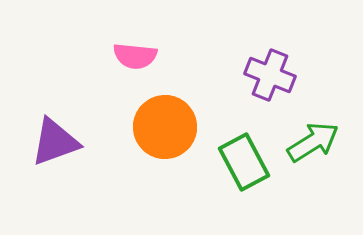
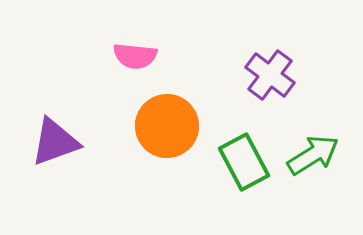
purple cross: rotated 15 degrees clockwise
orange circle: moved 2 px right, 1 px up
green arrow: moved 13 px down
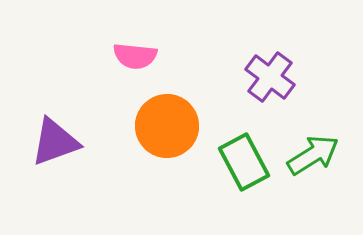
purple cross: moved 2 px down
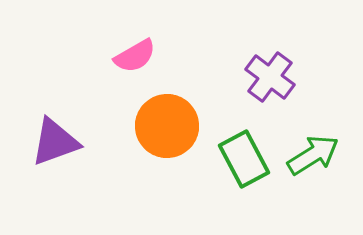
pink semicircle: rotated 36 degrees counterclockwise
green rectangle: moved 3 px up
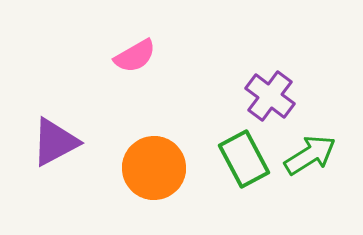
purple cross: moved 19 px down
orange circle: moved 13 px left, 42 px down
purple triangle: rotated 8 degrees counterclockwise
green arrow: moved 3 px left
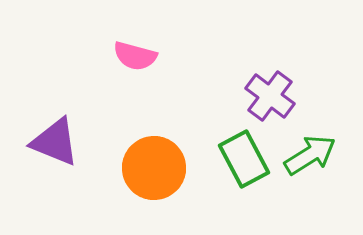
pink semicircle: rotated 45 degrees clockwise
purple triangle: rotated 50 degrees clockwise
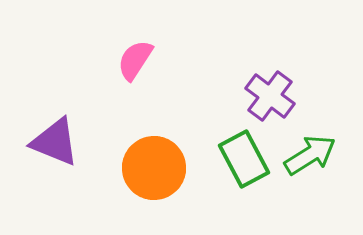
pink semicircle: moved 4 px down; rotated 108 degrees clockwise
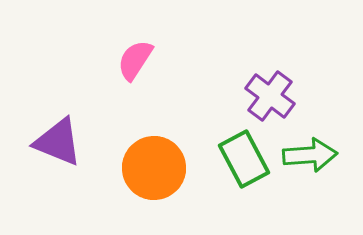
purple triangle: moved 3 px right
green arrow: rotated 28 degrees clockwise
